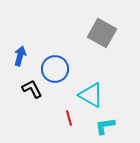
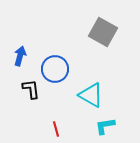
gray square: moved 1 px right, 1 px up
black L-shape: moved 1 px left; rotated 20 degrees clockwise
red line: moved 13 px left, 11 px down
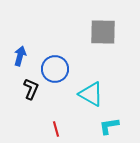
gray square: rotated 28 degrees counterclockwise
black L-shape: rotated 30 degrees clockwise
cyan triangle: moved 1 px up
cyan L-shape: moved 4 px right
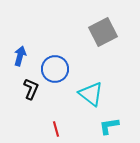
gray square: rotated 28 degrees counterclockwise
cyan triangle: rotated 8 degrees clockwise
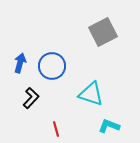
blue arrow: moved 7 px down
blue circle: moved 3 px left, 3 px up
black L-shape: moved 9 px down; rotated 20 degrees clockwise
cyan triangle: rotated 20 degrees counterclockwise
cyan L-shape: rotated 30 degrees clockwise
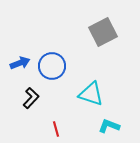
blue arrow: rotated 54 degrees clockwise
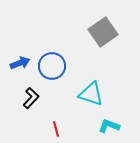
gray square: rotated 8 degrees counterclockwise
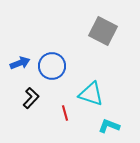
gray square: moved 1 px up; rotated 28 degrees counterclockwise
red line: moved 9 px right, 16 px up
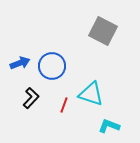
red line: moved 1 px left, 8 px up; rotated 35 degrees clockwise
